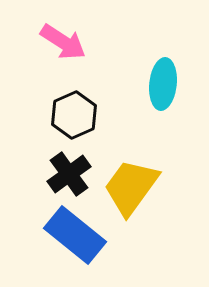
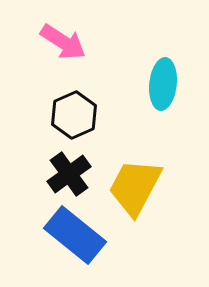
yellow trapezoid: moved 4 px right; rotated 8 degrees counterclockwise
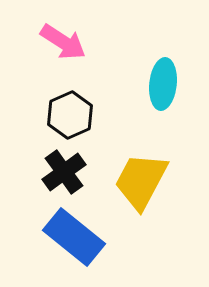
black hexagon: moved 4 px left
black cross: moved 5 px left, 2 px up
yellow trapezoid: moved 6 px right, 6 px up
blue rectangle: moved 1 px left, 2 px down
